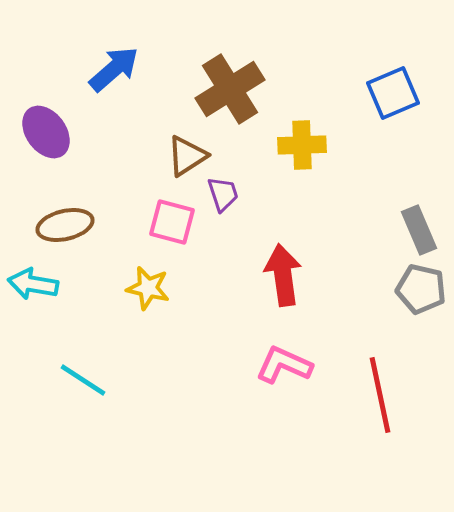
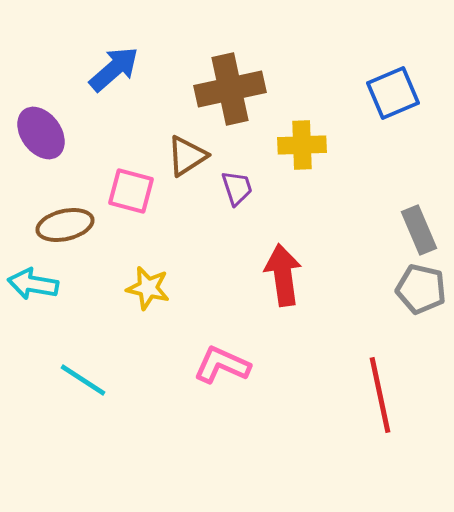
brown cross: rotated 20 degrees clockwise
purple ellipse: moved 5 px left, 1 px down
purple trapezoid: moved 14 px right, 6 px up
pink square: moved 41 px left, 31 px up
pink L-shape: moved 62 px left
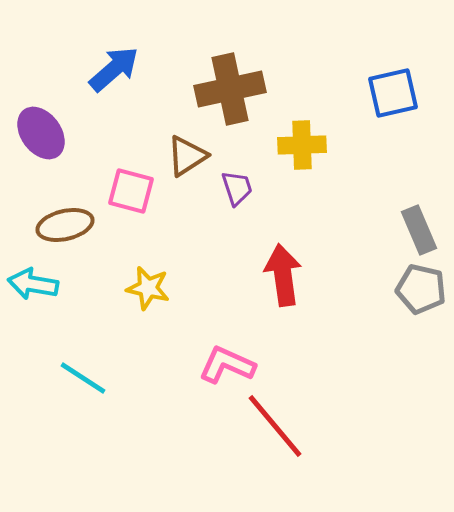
blue square: rotated 10 degrees clockwise
pink L-shape: moved 5 px right
cyan line: moved 2 px up
red line: moved 105 px left, 31 px down; rotated 28 degrees counterclockwise
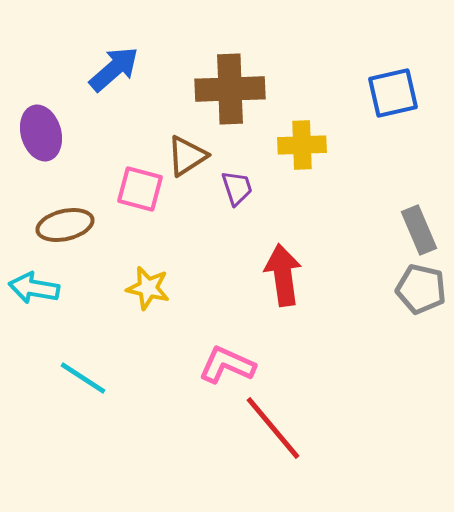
brown cross: rotated 10 degrees clockwise
purple ellipse: rotated 20 degrees clockwise
pink square: moved 9 px right, 2 px up
cyan arrow: moved 1 px right, 4 px down
red line: moved 2 px left, 2 px down
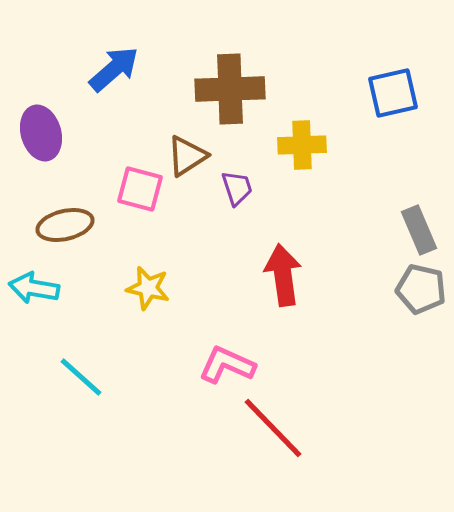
cyan line: moved 2 px left, 1 px up; rotated 9 degrees clockwise
red line: rotated 4 degrees counterclockwise
